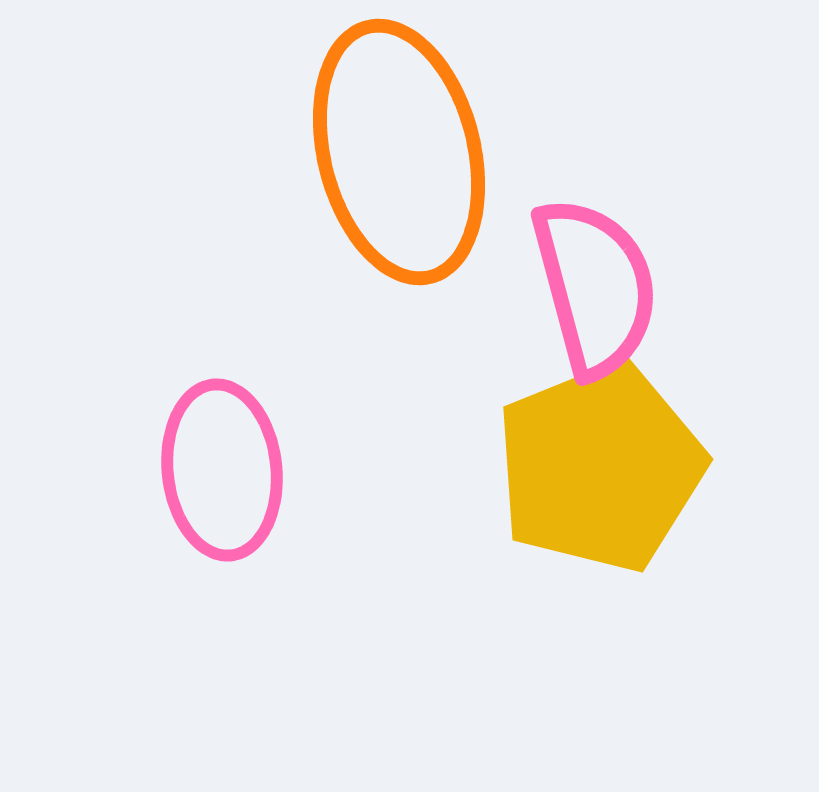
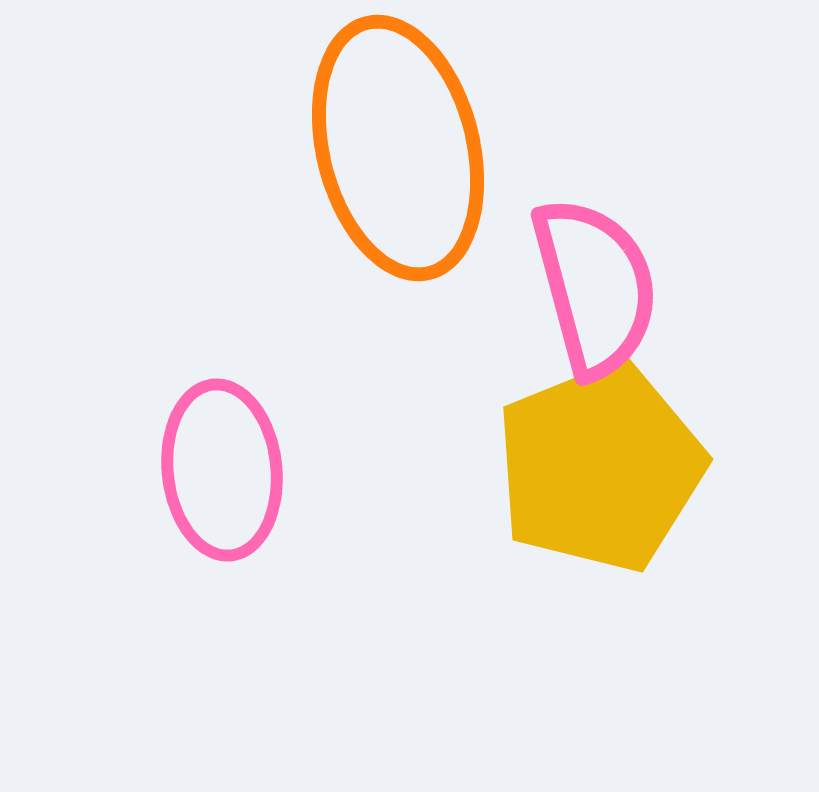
orange ellipse: moved 1 px left, 4 px up
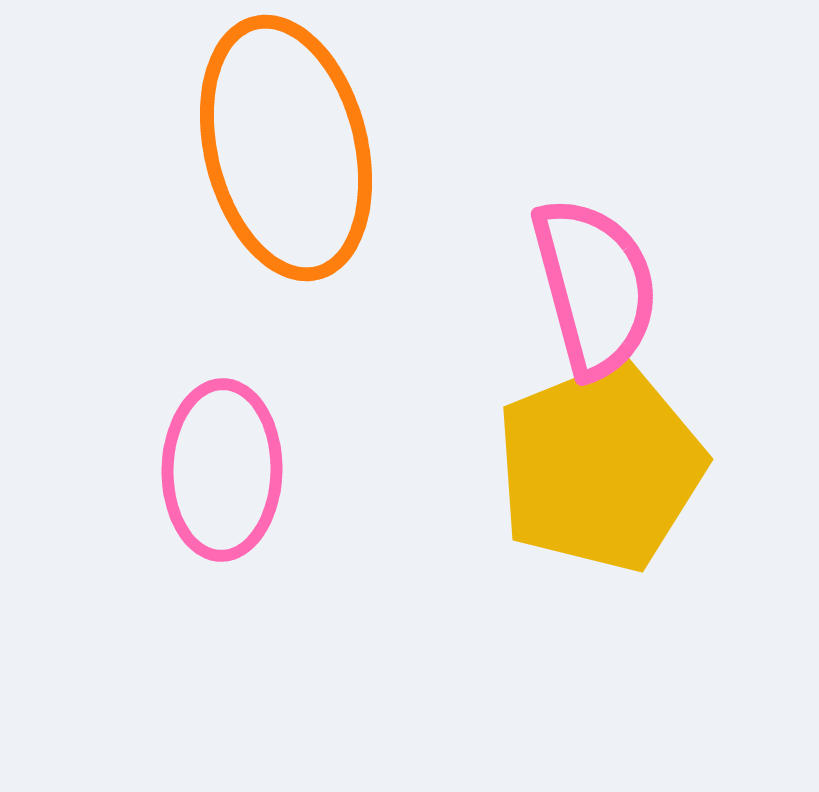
orange ellipse: moved 112 px left
pink ellipse: rotated 7 degrees clockwise
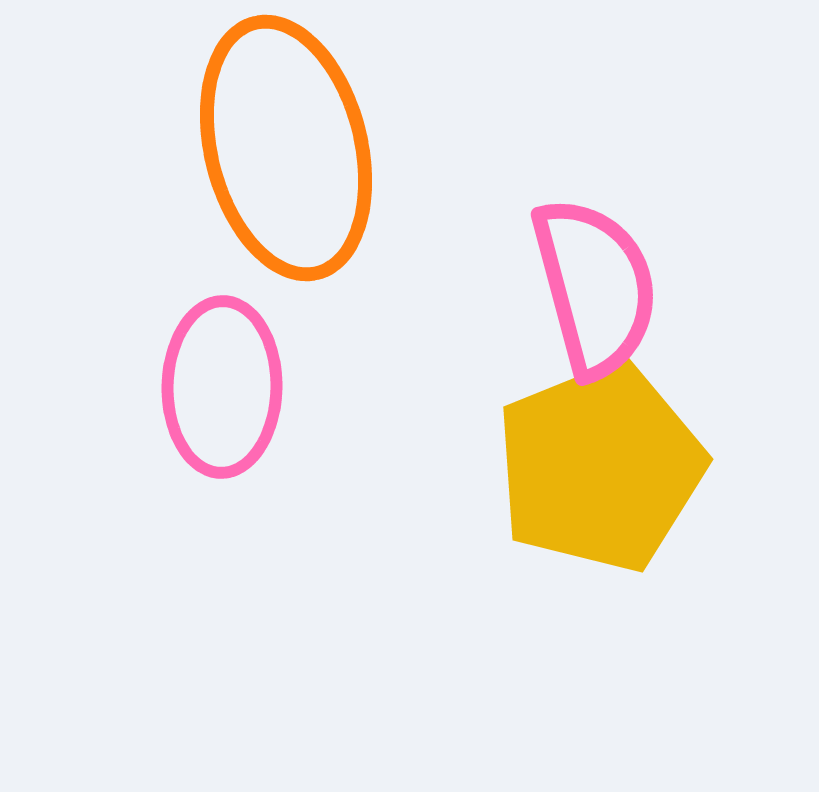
pink ellipse: moved 83 px up
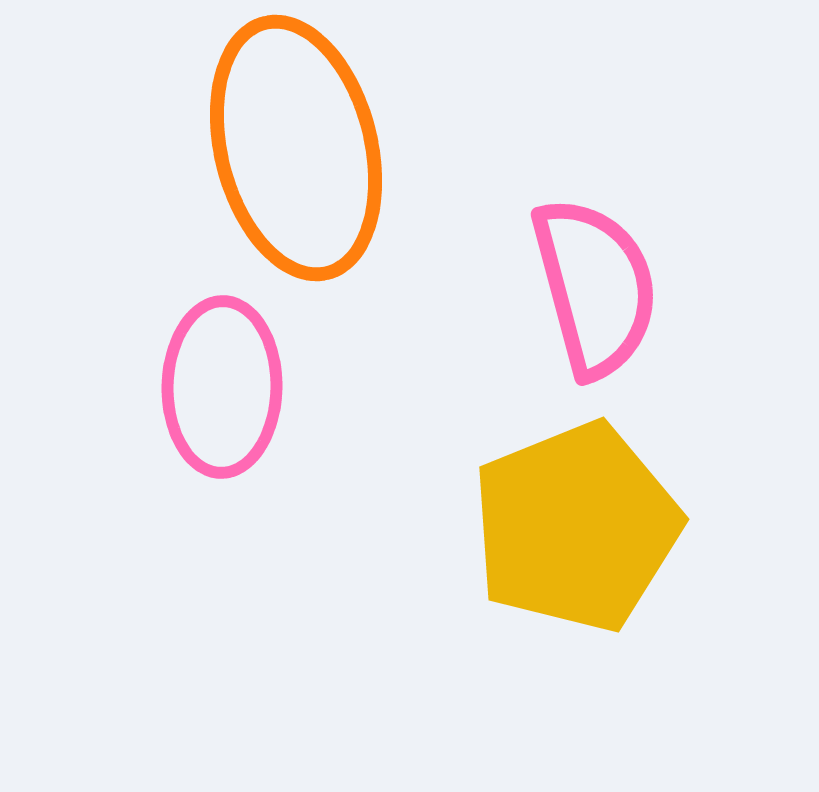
orange ellipse: moved 10 px right
yellow pentagon: moved 24 px left, 60 px down
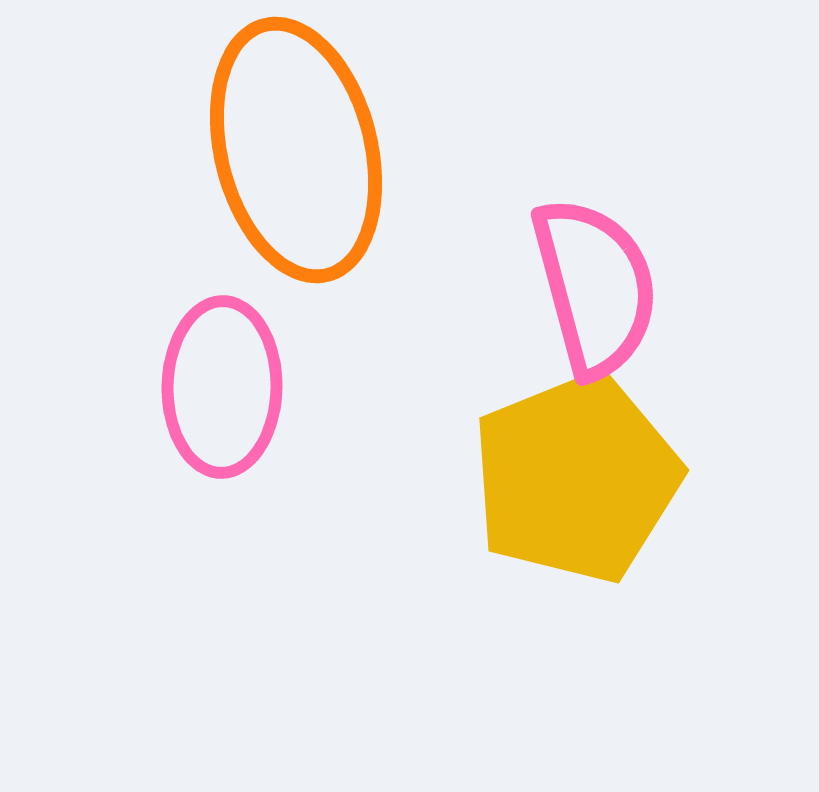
orange ellipse: moved 2 px down
yellow pentagon: moved 49 px up
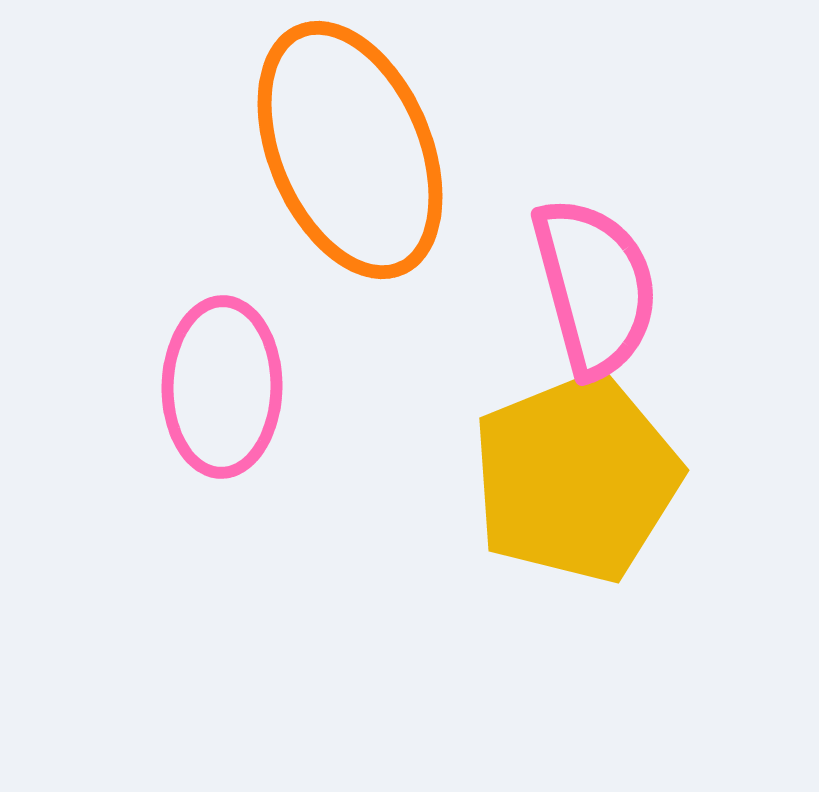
orange ellipse: moved 54 px right; rotated 9 degrees counterclockwise
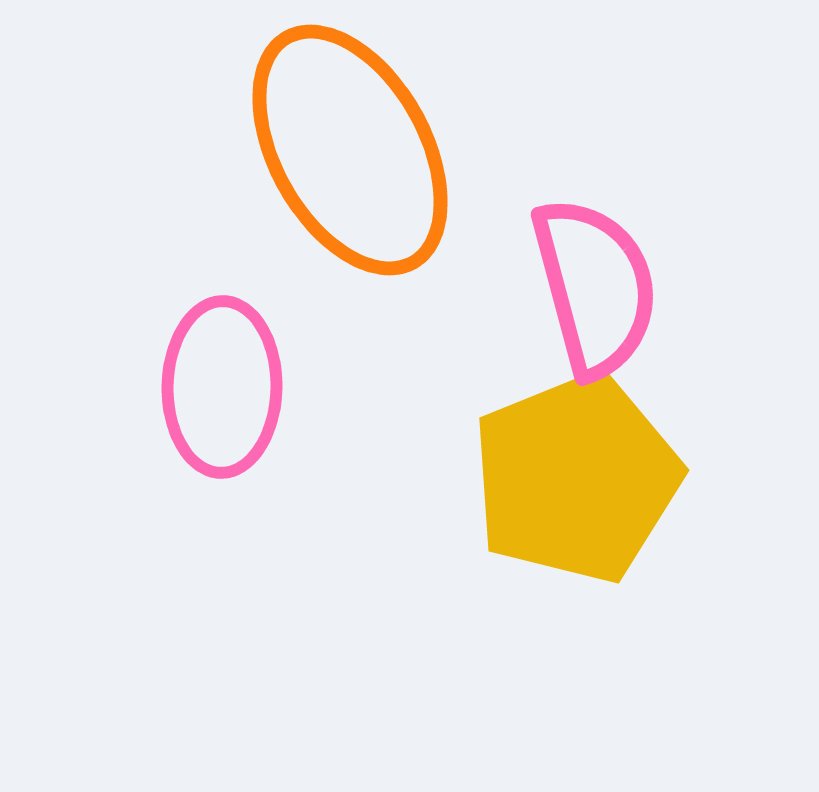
orange ellipse: rotated 6 degrees counterclockwise
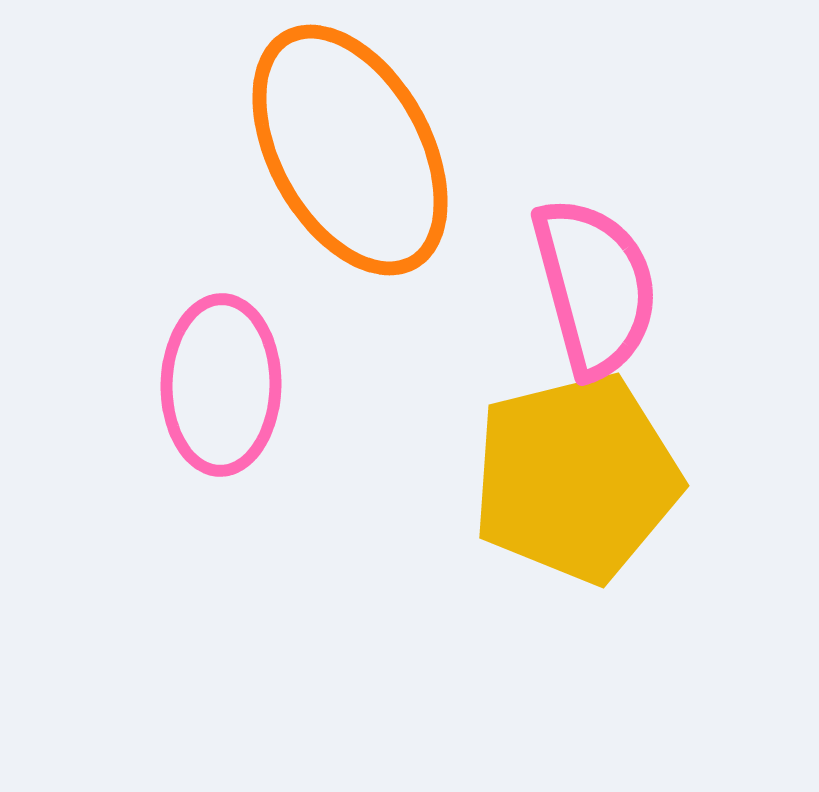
pink ellipse: moved 1 px left, 2 px up
yellow pentagon: rotated 8 degrees clockwise
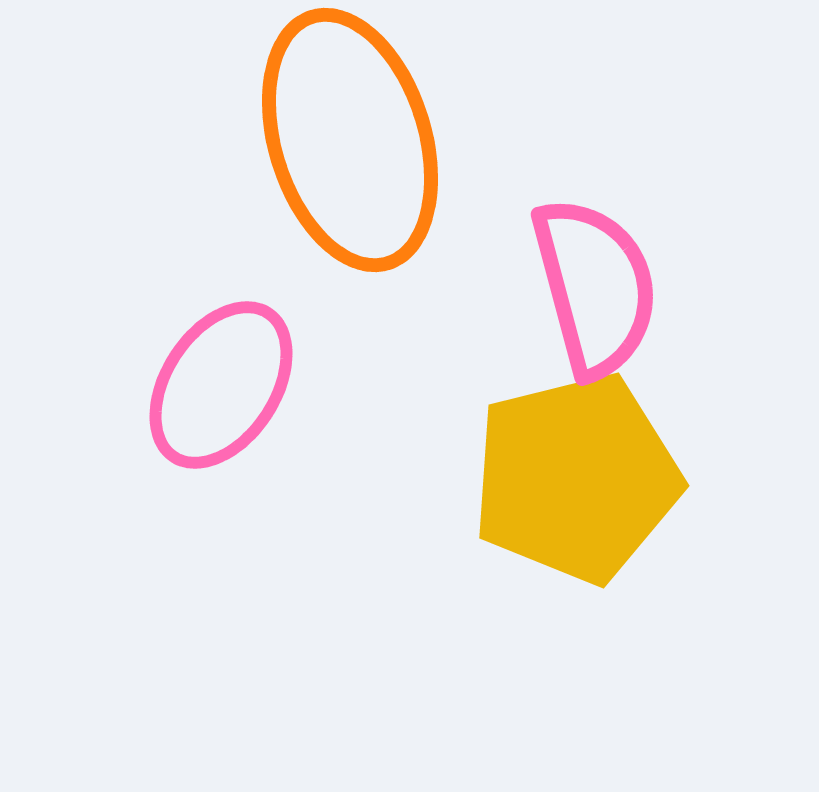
orange ellipse: moved 10 px up; rotated 12 degrees clockwise
pink ellipse: rotated 32 degrees clockwise
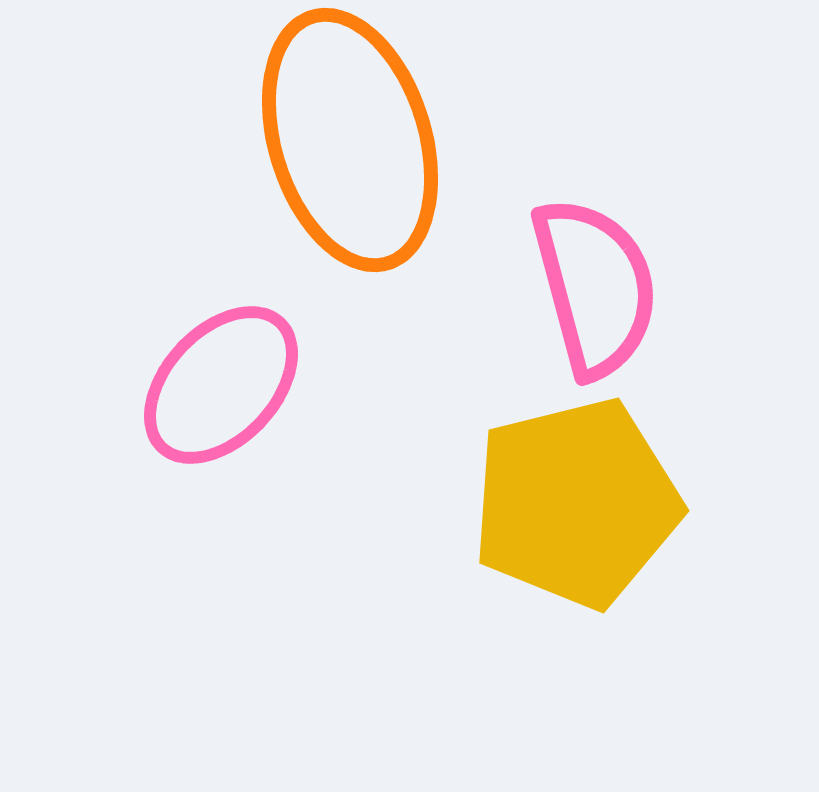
pink ellipse: rotated 10 degrees clockwise
yellow pentagon: moved 25 px down
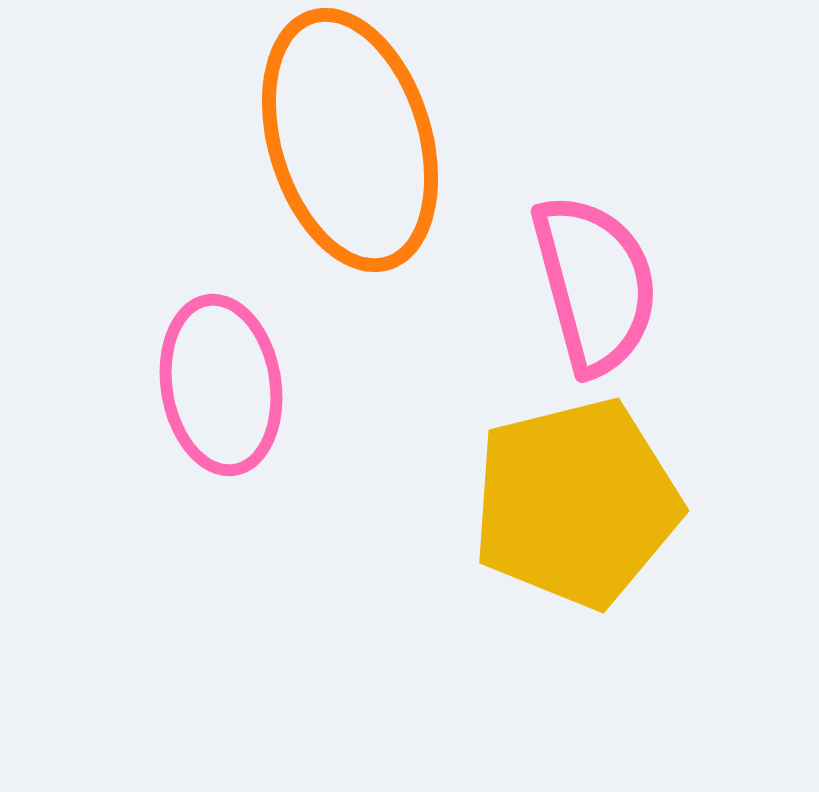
pink semicircle: moved 3 px up
pink ellipse: rotated 52 degrees counterclockwise
